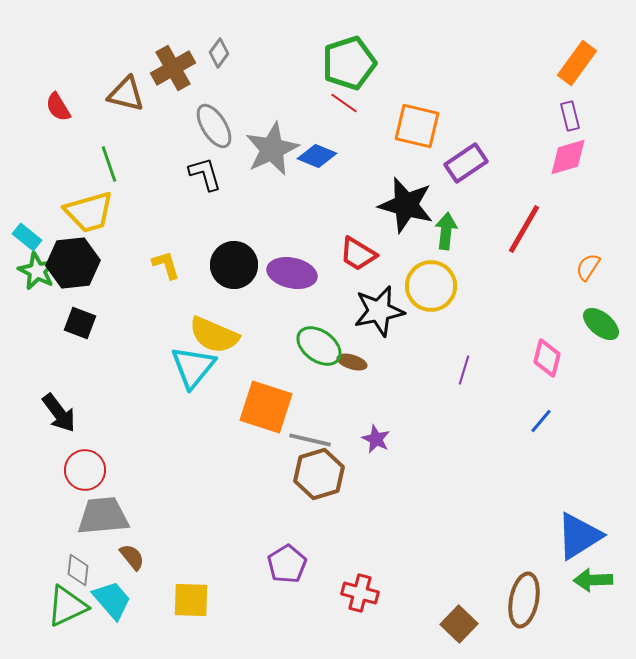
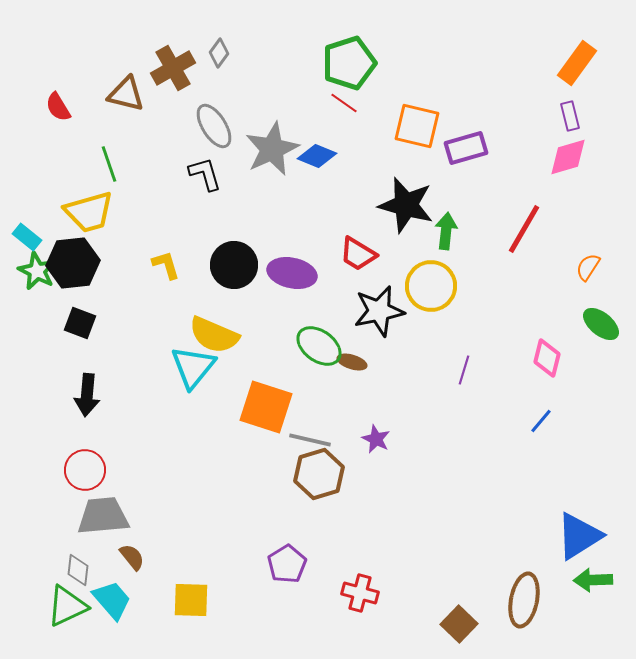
purple rectangle at (466, 163): moved 15 px up; rotated 18 degrees clockwise
black arrow at (59, 413): moved 28 px right, 18 px up; rotated 42 degrees clockwise
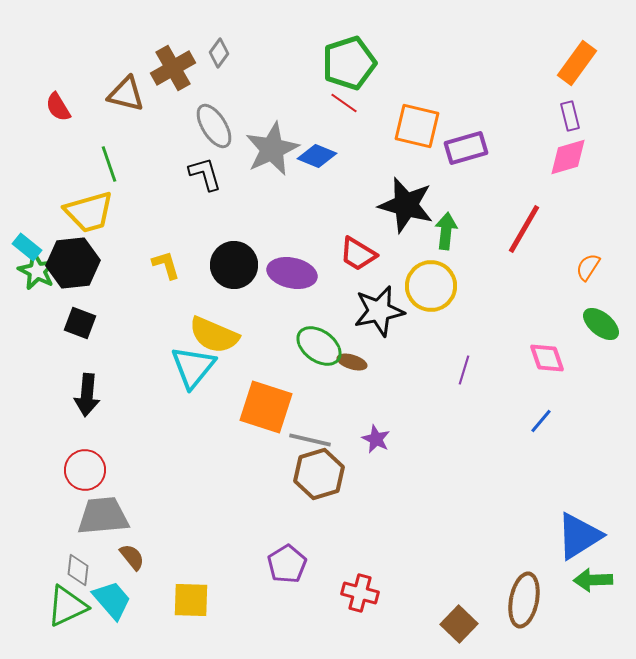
cyan rectangle at (27, 237): moved 10 px down
pink diamond at (547, 358): rotated 33 degrees counterclockwise
